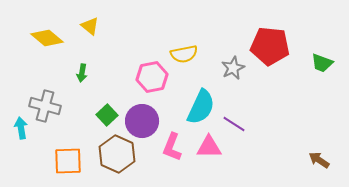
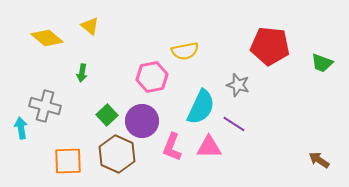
yellow semicircle: moved 1 px right, 3 px up
gray star: moved 5 px right, 17 px down; rotated 30 degrees counterclockwise
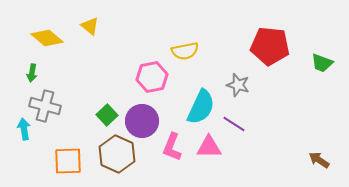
green arrow: moved 50 px left
cyan arrow: moved 3 px right, 1 px down
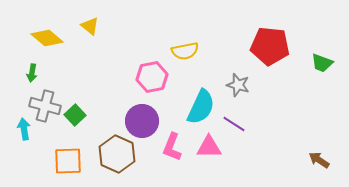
green square: moved 32 px left
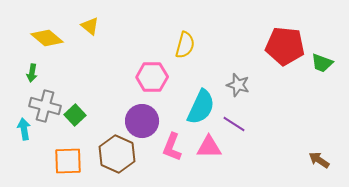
red pentagon: moved 15 px right
yellow semicircle: moved 6 px up; rotated 64 degrees counterclockwise
pink hexagon: rotated 12 degrees clockwise
